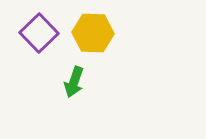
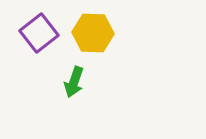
purple square: rotated 6 degrees clockwise
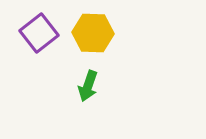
green arrow: moved 14 px right, 4 px down
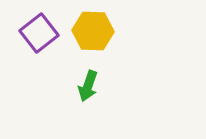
yellow hexagon: moved 2 px up
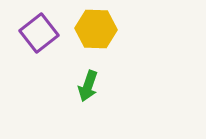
yellow hexagon: moved 3 px right, 2 px up
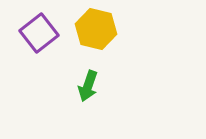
yellow hexagon: rotated 12 degrees clockwise
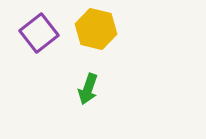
green arrow: moved 3 px down
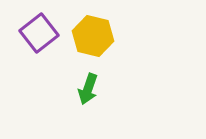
yellow hexagon: moved 3 px left, 7 px down
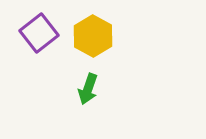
yellow hexagon: rotated 15 degrees clockwise
